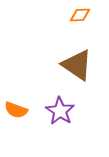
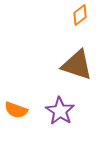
orange diamond: rotated 35 degrees counterclockwise
brown triangle: rotated 16 degrees counterclockwise
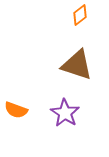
purple star: moved 5 px right, 2 px down
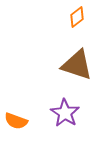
orange diamond: moved 3 px left, 2 px down
orange semicircle: moved 11 px down
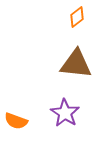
brown triangle: moved 1 px left, 1 px up; rotated 12 degrees counterclockwise
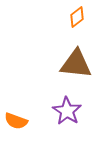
purple star: moved 2 px right, 2 px up
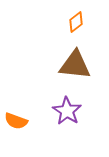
orange diamond: moved 1 px left, 5 px down
brown triangle: moved 1 px left, 1 px down
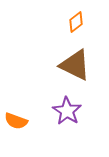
brown triangle: rotated 20 degrees clockwise
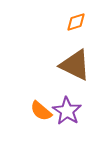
orange diamond: rotated 20 degrees clockwise
orange semicircle: moved 25 px right, 10 px up; rotated 20 degrees clockwise
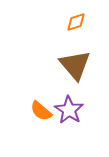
brown triangle: rotated 24 degrees clockwise
purple star: moved 2 px right, 1 px up
